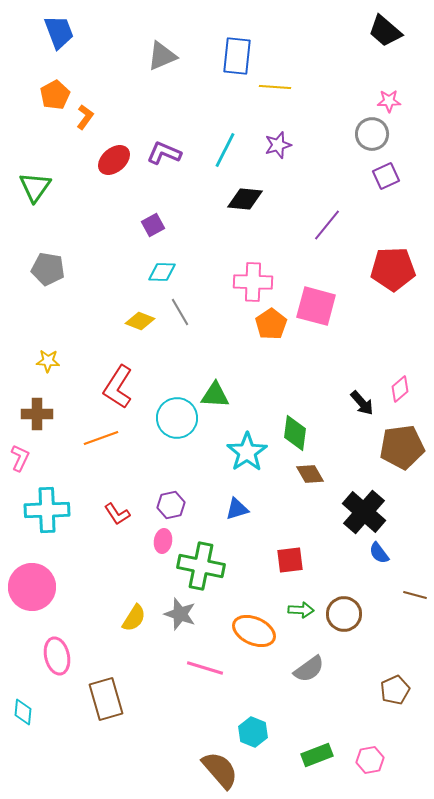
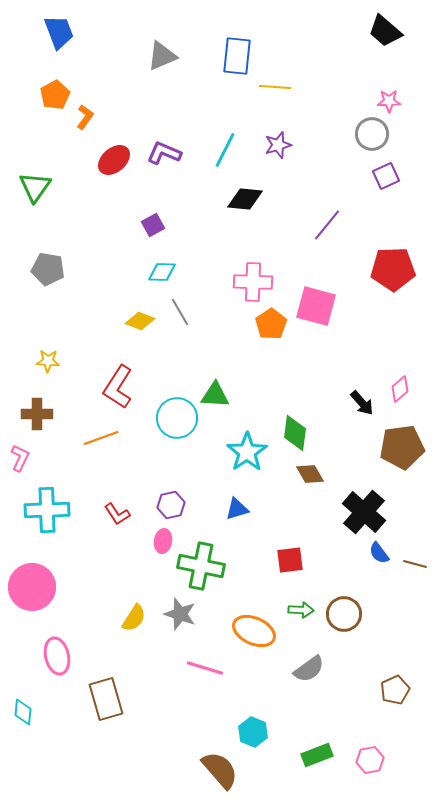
brown line at (415, 595): moved 31 px up
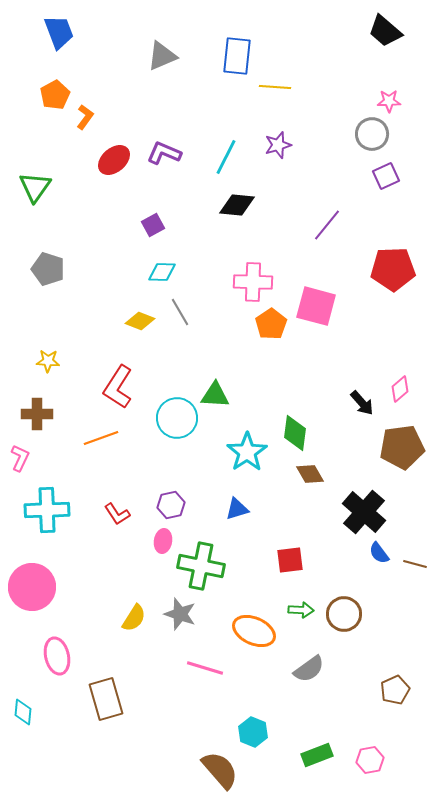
cyan line at (225, 150): moved 1 px right, 7 px down
black diamond at (245, 199): moved 8 px left, 6 px down
gray pentagon at (48, 269): rotated 8 degrees clockwise
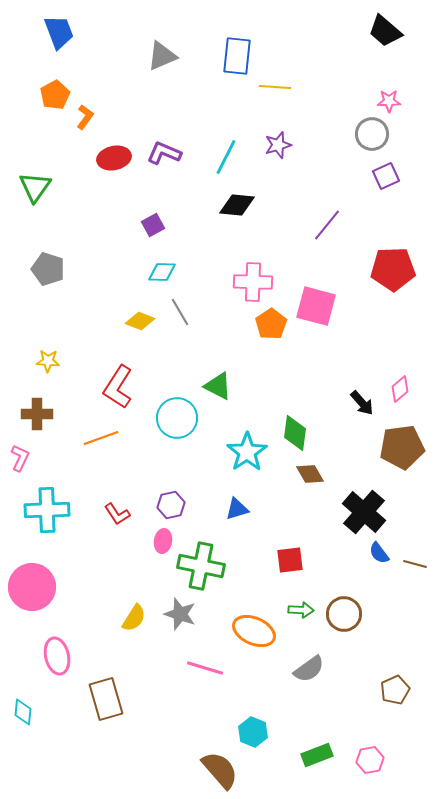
red ellipse at (114, 160): moved 2 px up; rotated 28 degrees clockwise
green triangle at (215, 395): moved 3 px right, 9 px up; rotated 24 degrees clockwise
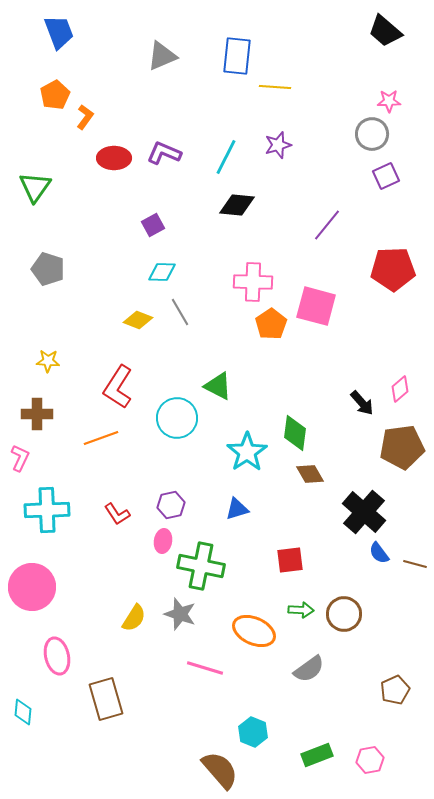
red ellipse at (114, 158): rotated 12 degrees clockwise
yellow diamond at (140, 321): moved 2 px left, 1 px up
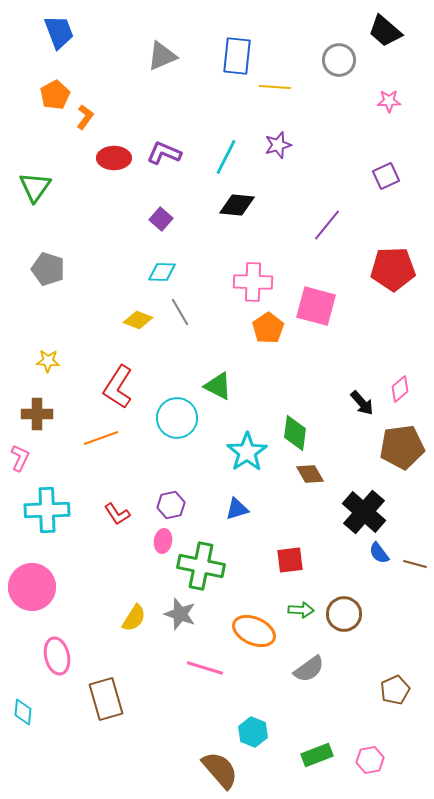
gray circle at (372, 134): moved 33 px left, 74 px up
purple square at (153, 225): moved 8 px right, 6 px up; rotated 20 degrees counterclockwise
orange pentagon at (271, 324): moved 3 px left, 4 px down
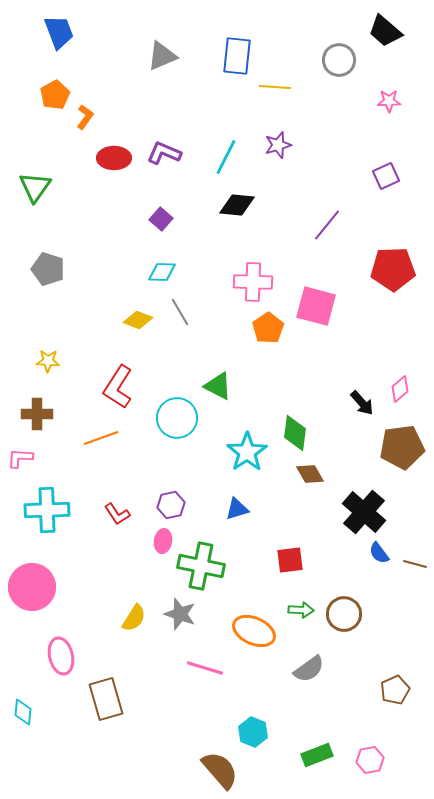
pink L-shape at (20, 458): rotated 112 degrees counterclockwise
pink ellipse at (57, 656): moved 4 px right
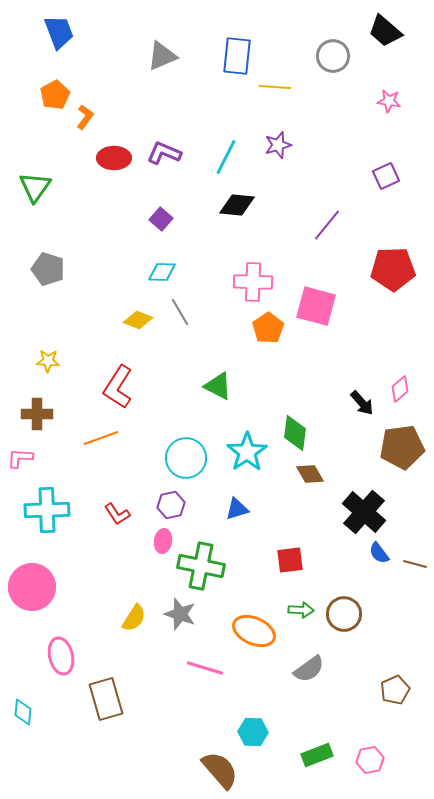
gray circle at (339, 60): moved 6 px left, 4 px up
pink star at (389, 101): rotated 10 degrees clockwise
cyan circle at (177, 418): moved 9 px right, 40 px down
cyan hexagon at (253, 732): rotated 20 degrees counterclockwise
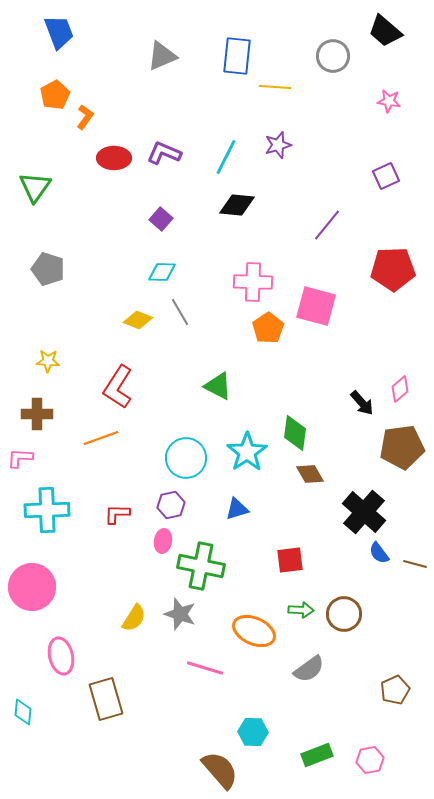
red L-shape at (117, 514): rotated 124 degrees clockwise
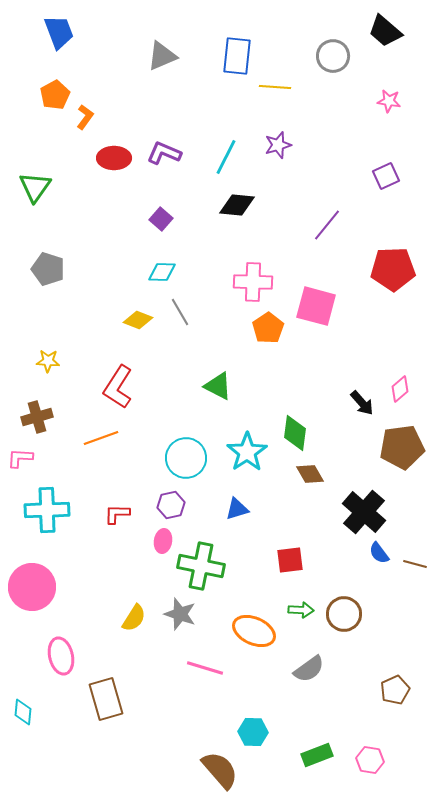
brown cross at (37, 414): moved 3 px down; rotated 16 degrees counterclockwise
pink hexagon at (370, 760): rotated 20 degrees clockwise
